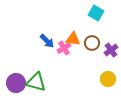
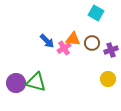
purple cross: rotated 16 degrees clockwise
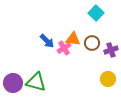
cyan square: rotated 14 degrees clockwise
purple circle: moved 3 px left
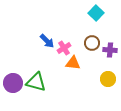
orange triangle: moved 24 px down
purple cross: moved 1 px left; rotated 24 degrees clockwise
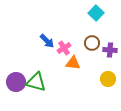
purple circle: moved 3 px right, 1 px up
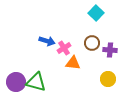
blue arrow: rotated 28 degrees counterclockwise
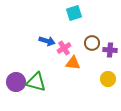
cyan square: moved 22 px left; rotated 28 degrees clockwise
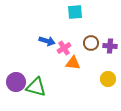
cyan square: moved 1 px right, 1 px up; rotated 14 degrees clockwise
brown circle: moved 1 px left
purple cross: moved 4 px up
green triangle: moved 5 px down
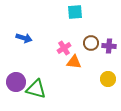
blue arrow: moved 23 px left, 3 px up
purple cross: moved 1 px left
orange triangle: moved 1 px right, 1 px up
green triangle: moved 2 px down
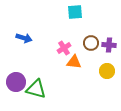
purple cross: moved 1 px up
yellow circle: moved 1 px left, 8 px up
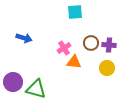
yellow circle: moved 3 px up
purple circle: moved 3 px left
